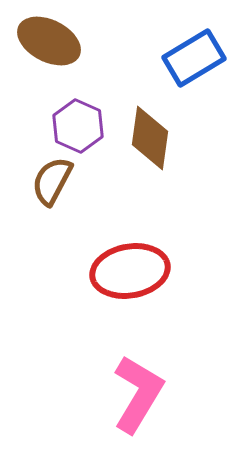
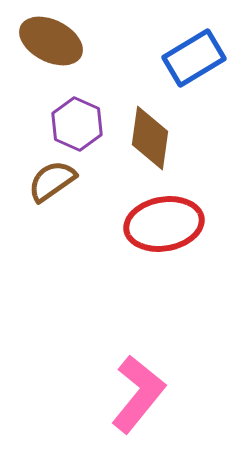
brown ellipse: moved 2 px right
purple hexagon: moved 1 px left, 2 px up
brown semicircle: rotated 27 degrees clockwise
red ellipse: moved 34 px right, 47 px up
pink L-shape: rotated 8 degrees clockwise
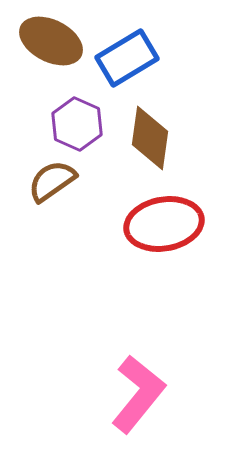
blue rectangle: moved 67 px left
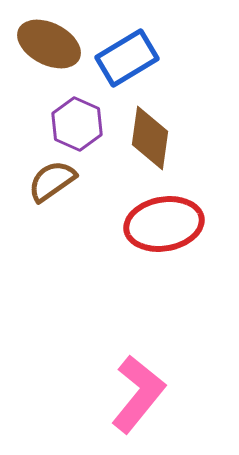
brown ellipse: moved 2 px left, 3 px down
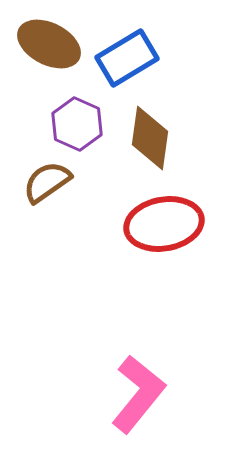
brown semicircle: moved 5 px left, 1 px down
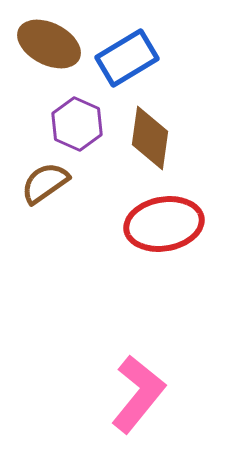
brown semicircle: moved 2 px left, 1 px down
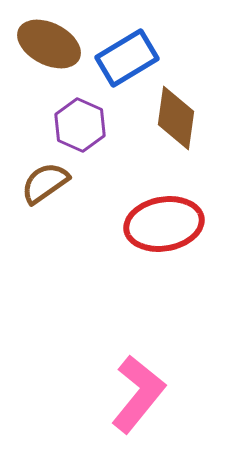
purple hexagon: moved 3 px right, 1 px down
brown diamond: moved 26 px right, 20 px up
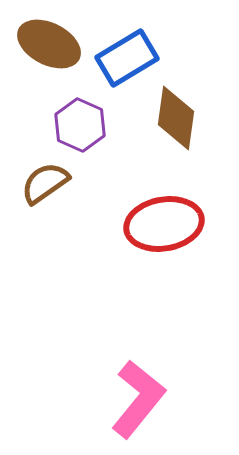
pink L-shape: moved 5 px down
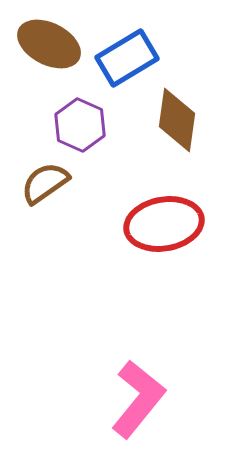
brown diamond: moved 1 px right, 2 px down
